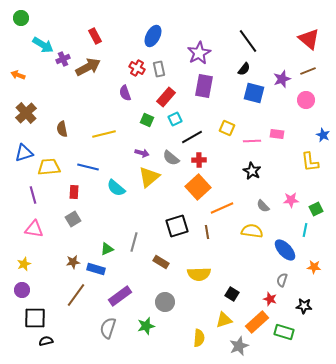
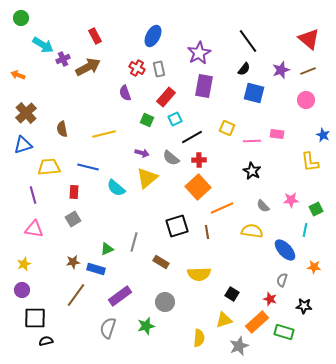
purple star at (282, 79): moved 1 px left, 9 px up
blue triangle at (24, 153): moved 1 px left, 8 px up
yellow triangle at (149, 177): moved 2 px left, 1 px down
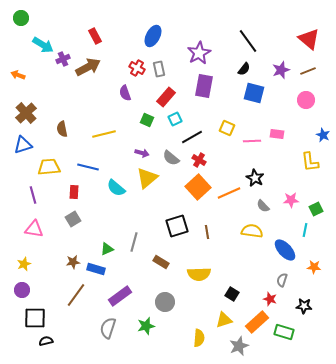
red cross at (199, 160): rotated 32 degrees clockwise
black star at (252, 171): moved 3 px right, 7 px down
orange line at (222, 208): moved 7 px right, 15 px up
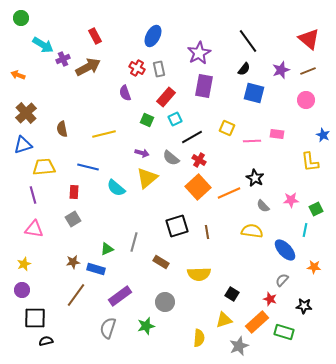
yellow trapezoid at (49, 167): moved 5 px left
gray semicircle at (282, 280): rotated 24 degrees clockwise
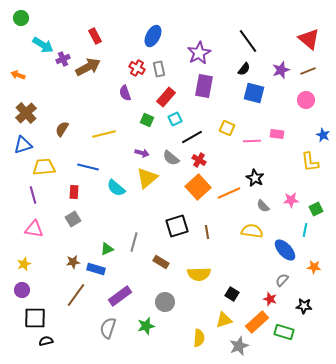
brown semicircle at (62, 129): rotated 42 degrees clockwise
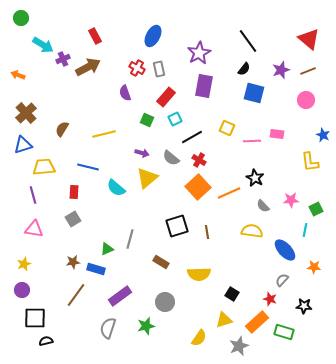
gray line at (134, 242): moved 4 px left, 3 px up
yellow semicircle at (199, 338): rotated 30 degrees clockwise
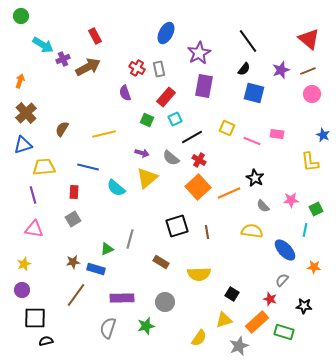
green circle at (21, 18): moved 2 px up
blue ellipse at (153, 36): moved 13 px right, 3 px up
orange arrow at (18, 75): moved 2 px right, 6 px down; rotated 88 degrees clockwise
pink circle at (306, 100): moved 6 px right, 6 px up
pink line at (252, 141): rotated 24 degrees clockwise
purple rectangle at (120, 296): moved 2 px right, 2 px down; rotated 35 degrees clockwise
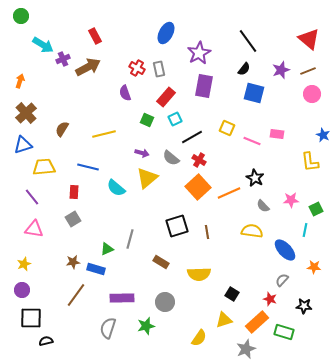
purple line at (33, 195): moved 1 px left, 2 px down; rotated 24 degrees counterclockwise
black square at (35, 318): moved 4 px left
gray star at (239, 346): moved 7 px right, 3 px down
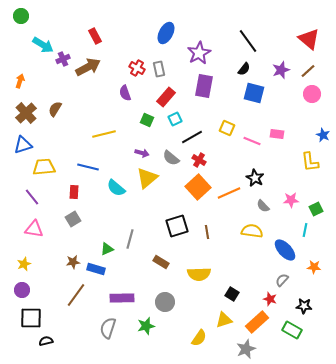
brown line at (308, 71): rotated 21 degrees counterclockwise
brown semicircle at (62, 129): moved 7 px left, 20 px up
green rectangle at (284, 332): moved 8 px right, 2 px up; rotated 12 degrees clockwise
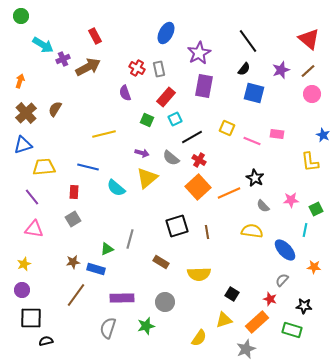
green rectangle at (292, 330): rotated 12 degrees counterclockwise
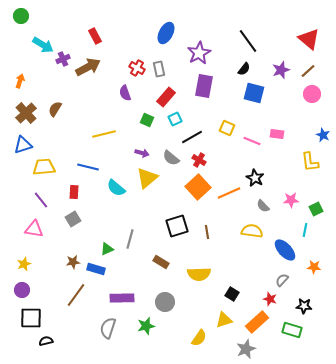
purple line at (32, 197): moved 9 px right, 3 px down
